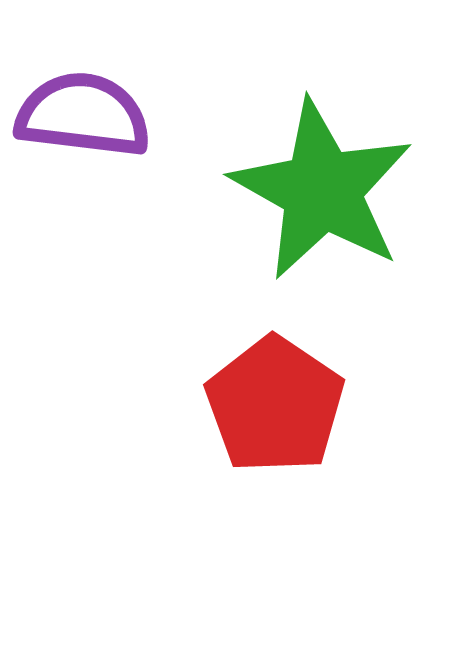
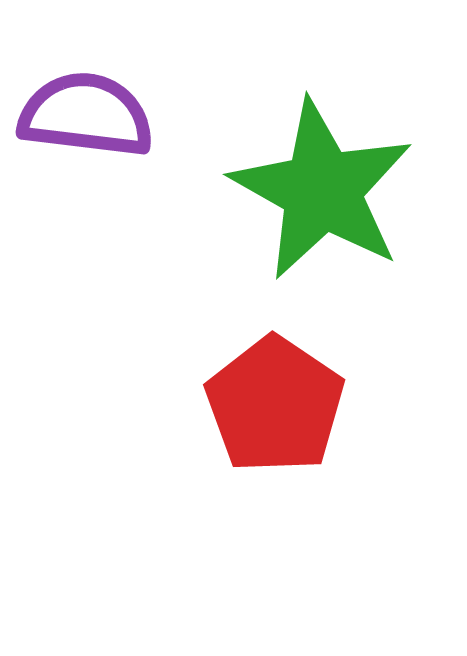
purple semicircle: moved 3 px right
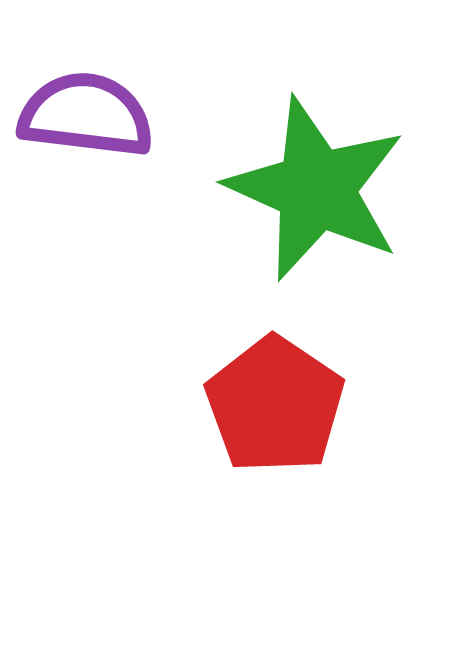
green star: moved 6 px left, 1 px up; rotated 5 degrees counterclockwise
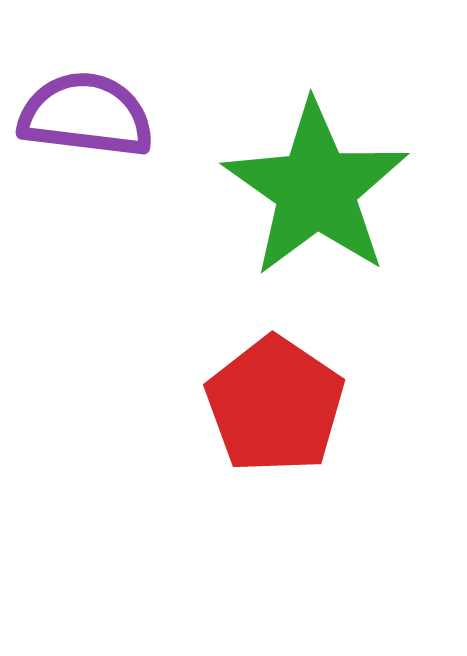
green star: rotated 11 degrees clockwise
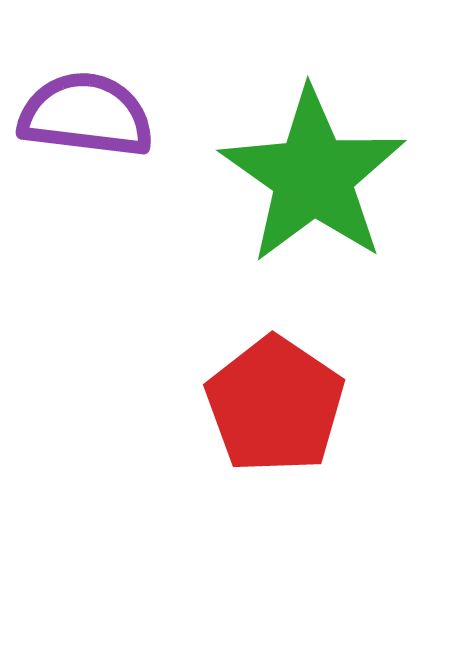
green star: moved 3 px left, 13 px up
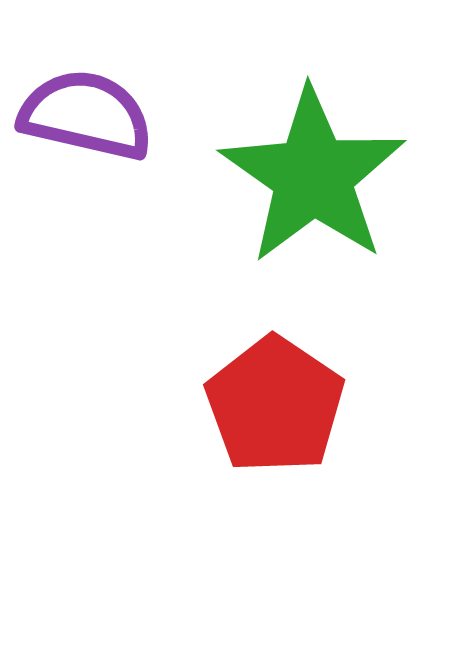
purple semicircle: rotated 6 degrees clockwise
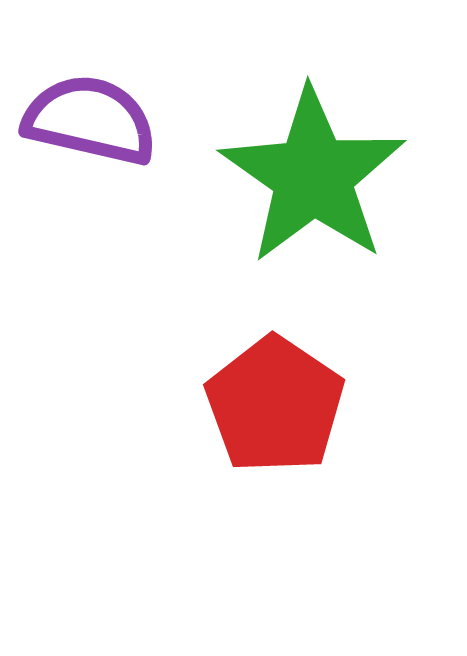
purple semicircle: moved 4 px right, 5 px down
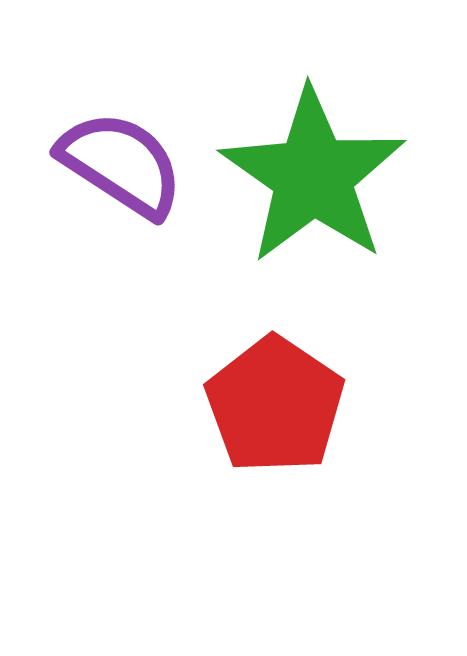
purple semicircle: moved 31 px right, 44 px down; rotated 20 degrees clockwise
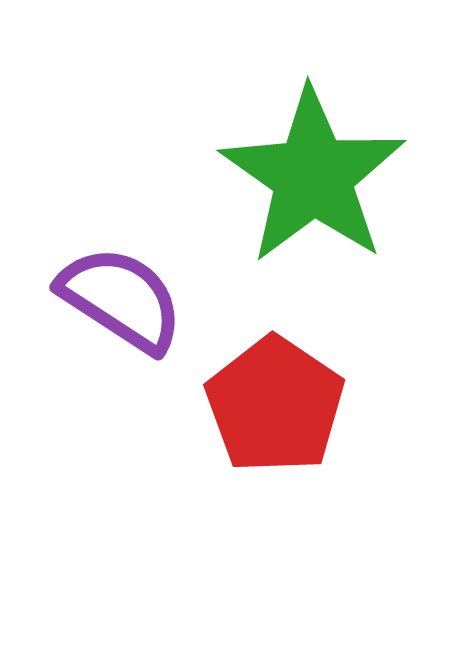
purple semicircle: moved 135 px down
